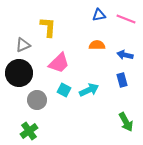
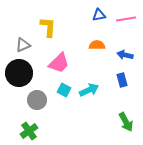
pink line: rotated 30 degrees counterclockwise
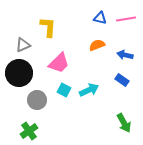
blue triangle: moved 1 px right, 3 px down; rotated 24 degrees clockwise
orange semicircle: rotated 21 degrees counterclockwise
blue rectangle: rotated 40 degrees counterclockwise
green arrow: moved 2 px left, 1 px down
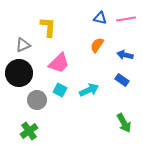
orange semicircle: rotated 35 degrees counterclockwise
cyan square: moved 4 px left
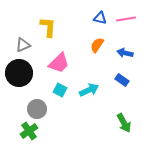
blue arrow: moved 2 px up
gray circle: moved 9 px down
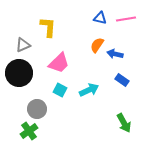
blue arrow: moved 10 px left, 1 px down
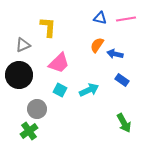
black circle: moved 2 px down
